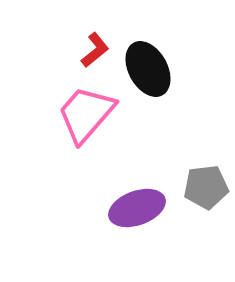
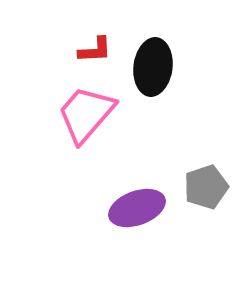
red L-shape: rotated 36 degrees clockwise
black ellipse: moved 5 px right, 2 px up; rotated 36 degrees clockwise
gray pentagon: rotated 12 degrees counterclockwise
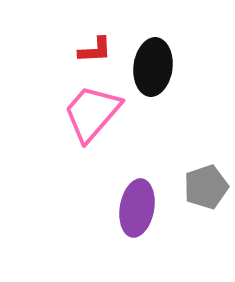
pink trapezoid: moved 6 px right, 1 px up
purple ellipse: rotated 60 degrees counterclockwise
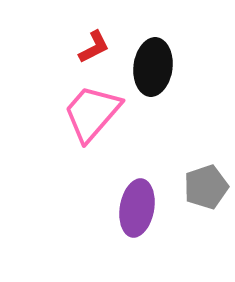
red L-shape: moved 1 px left, 3 px up; rotated 24 degrees counterclockwise
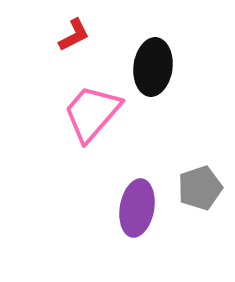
red L-shape: moved 20 px left, 12 px up
gray pentagon: moved 6 px left, 1 px down
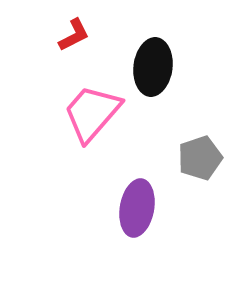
gray pentagon: moved 30 px up
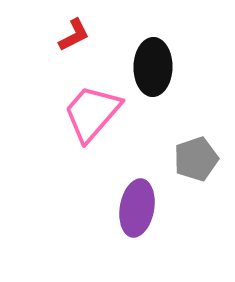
black ellipse: rotated 6 degrees counterclockwise
gray pentagon: moved 4 px left, 1 px down
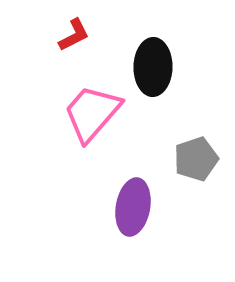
purple ellipse: moved 4 px left, 1 px up
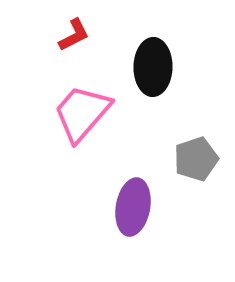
pink trapezoid: moved 10 px left
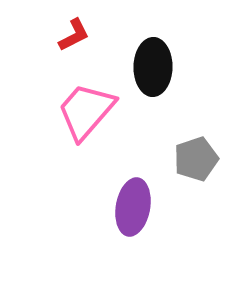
pink trapezoid: moved 4 px right, 2 px up
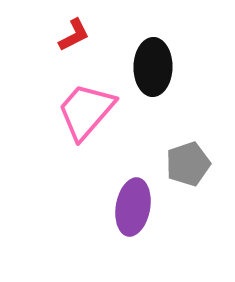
gray pentagon: moved 8 px left, 5 px down
